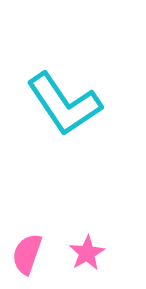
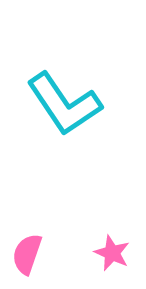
pink star: moved 25 px right; rotated 18 degrees counterclockwise
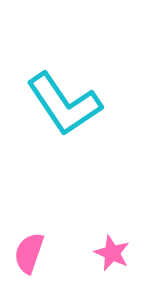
pink semicircle: moved 2 px right, 1 px up
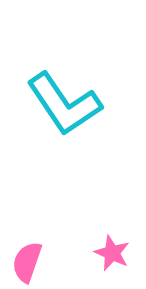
pink semicircle: moved 2 px left, 9 px down
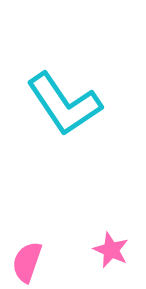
pink star: moved 1 px left, 3 px up
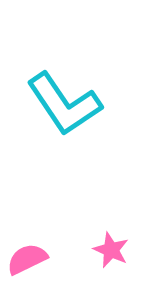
pink semicircle: moved 3 px up; rotated 45 degrees clockwise
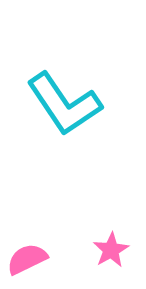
pink star: rotated 18 degrees clockwise
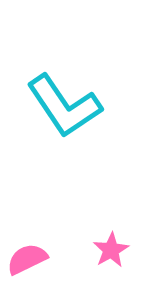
cyan L-shape: moved 2 px down
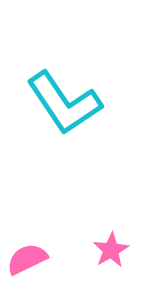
cyan L-shape: moved 3 px up
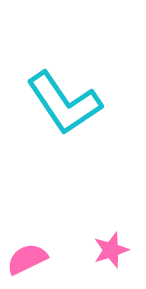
pink star: rotated 12 degrees clockwise
